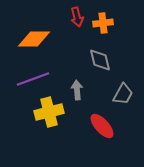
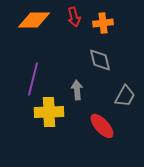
red arrow: moved 3 px left
orange diamond: moved 19 px up
purple line: rotated 56 degrees counterclockwise
gray trapezoid: moved 2 px right, 2 px down
yellow cross: rotated 12 degrees clockwise
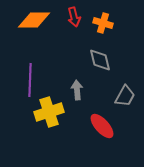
orange cross: rotated 24 degrees clockwise
purple line: moved 3 px left, 1 px down; rotated 12 degrees counterclockwise
yellow cross: rotated 16 degrees counterclockwise
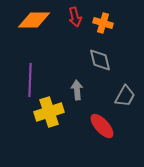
red arrow: moved 1 px right
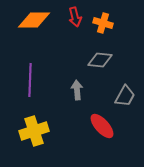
gray diamond: rotated 70 degrees counterclockwise
yellow cross: moved 15 px left, 19 px down
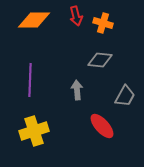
red arrow: moved 1 px right, 1 px up
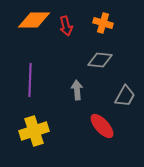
red arrow: moved 10 px left, 10 px down
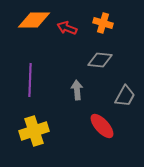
red arrow: moved 1 px right, 2 px down; rotated 126 degrees clockwise
